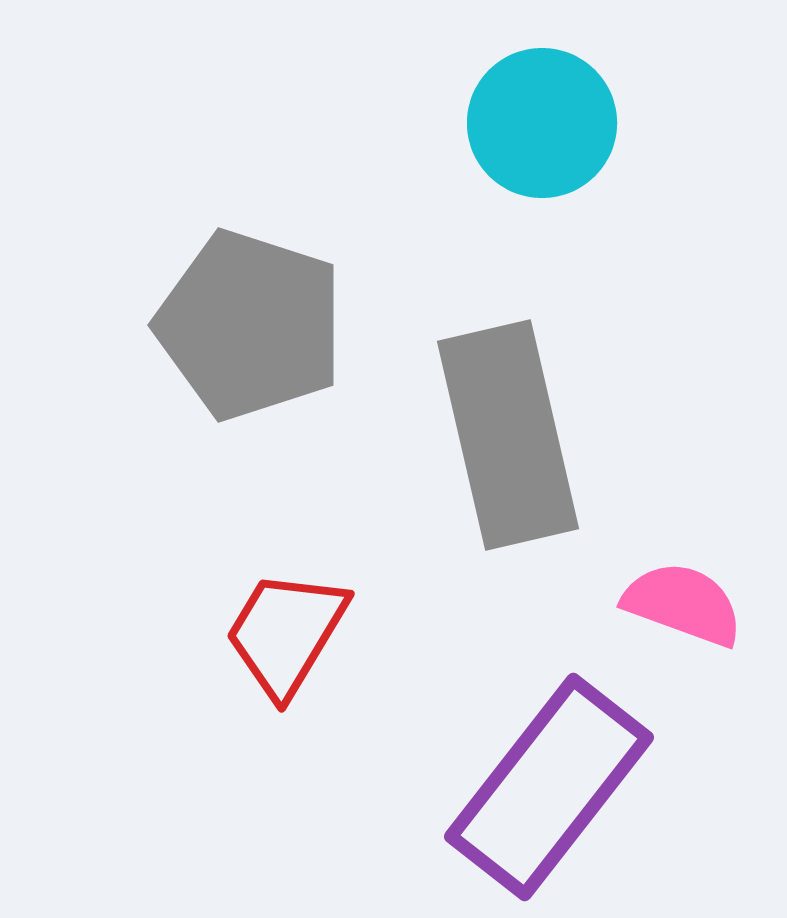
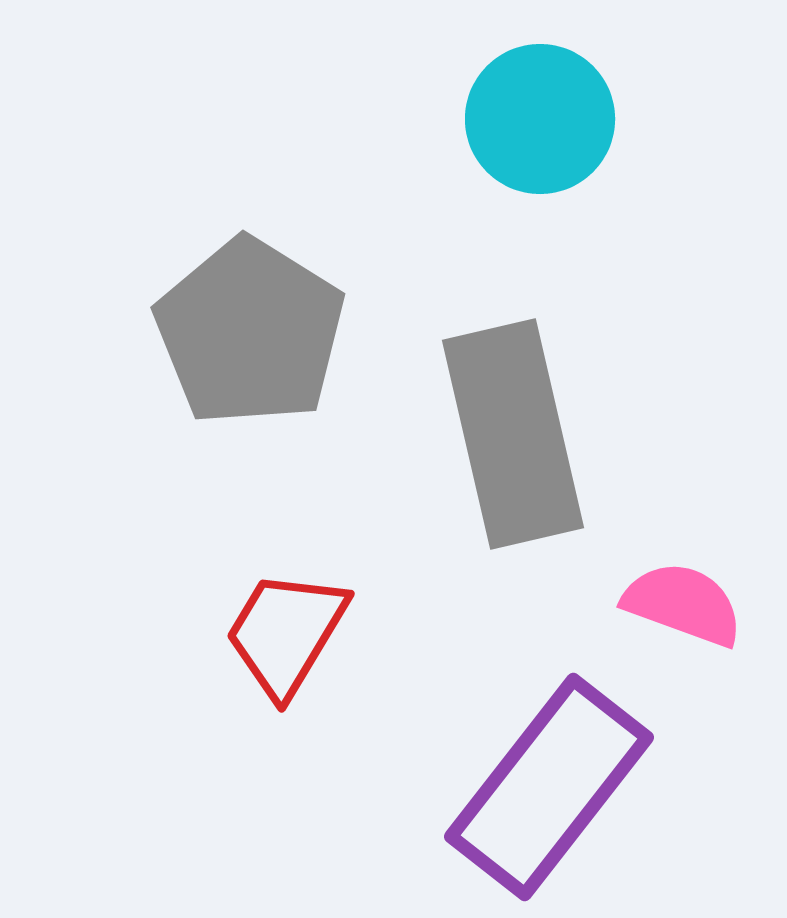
cyan circle: moved 2 px left, 4 px up
gray pentagon: moved 7 px down; rotated 14 degrees clockwise
gray rectangle: moved 5 px right, 1 px up
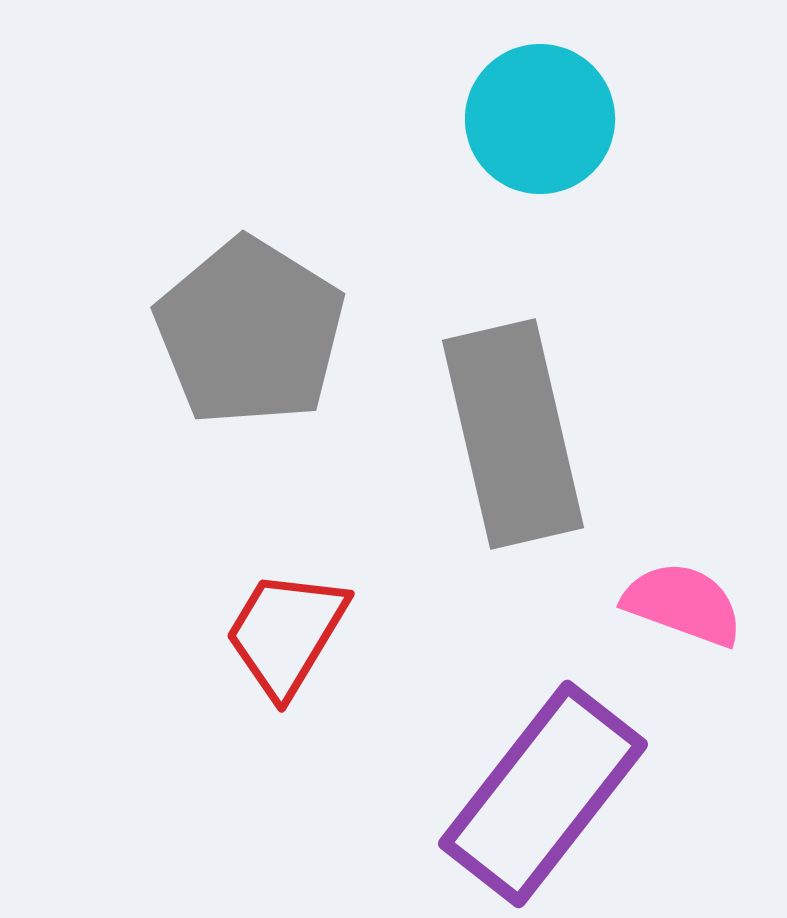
purple rectangle: moved 6 px left, 7 px down
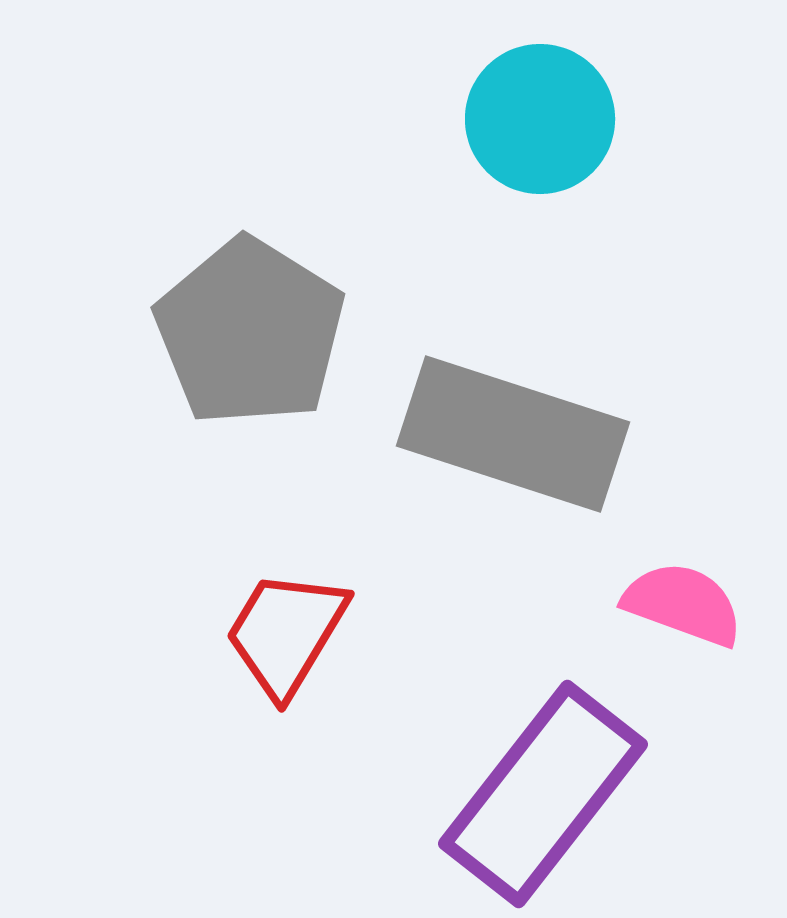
gray rectangle: rotated 59 degrees counterclockwise
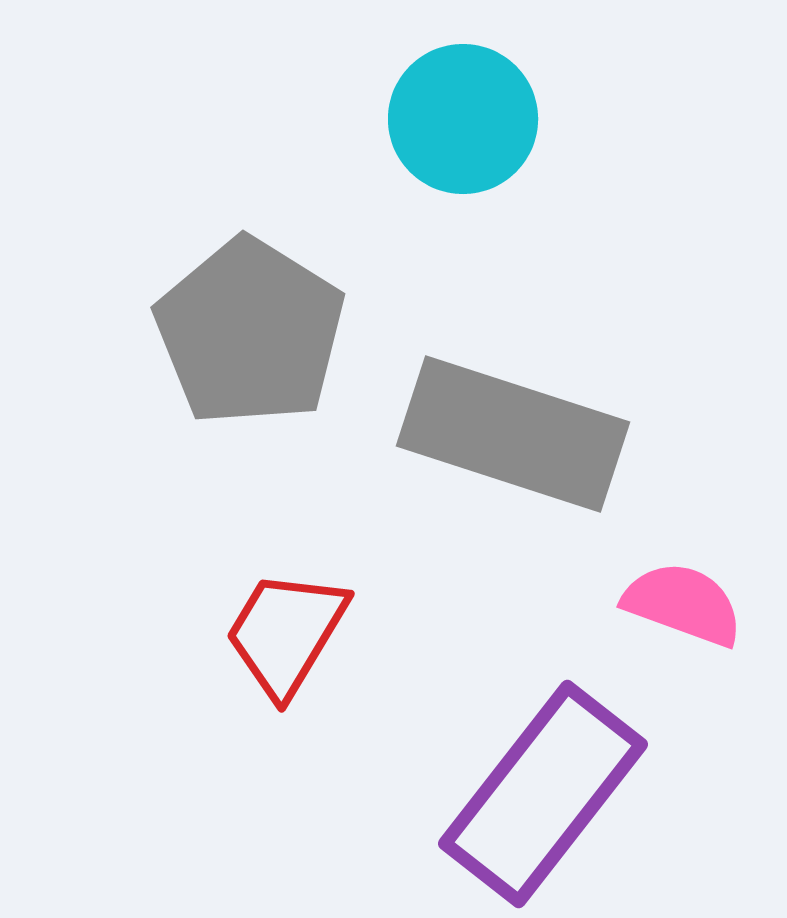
cyan circle: moved 77 px left
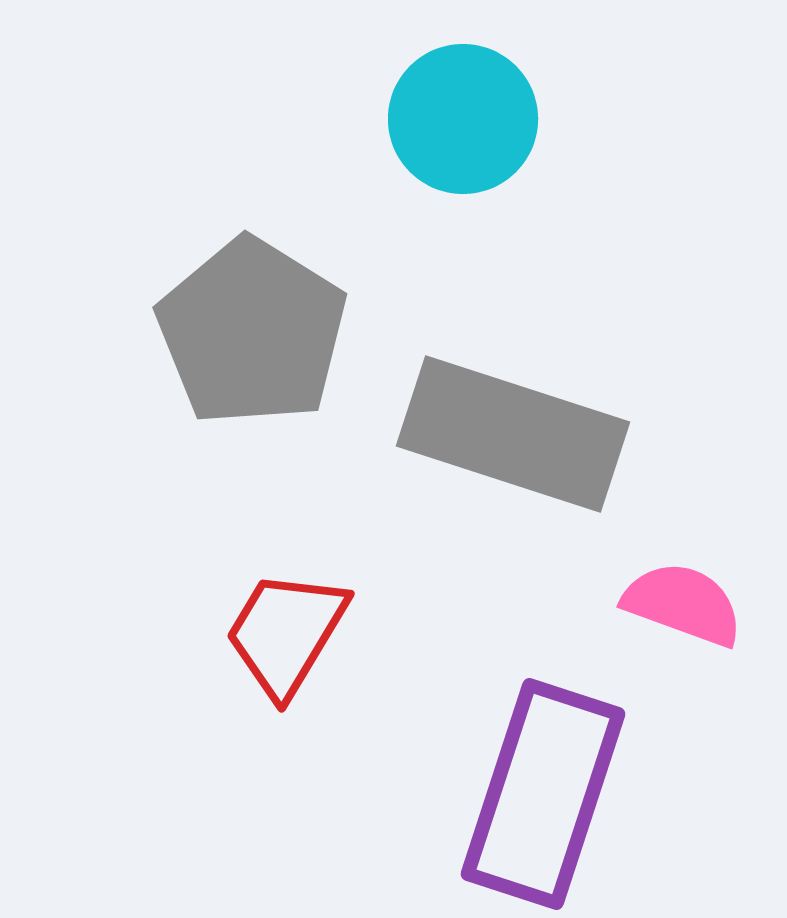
gray pentagon: moved 2 px right
purple rectangle: rotated 20 degrees counterclockwise
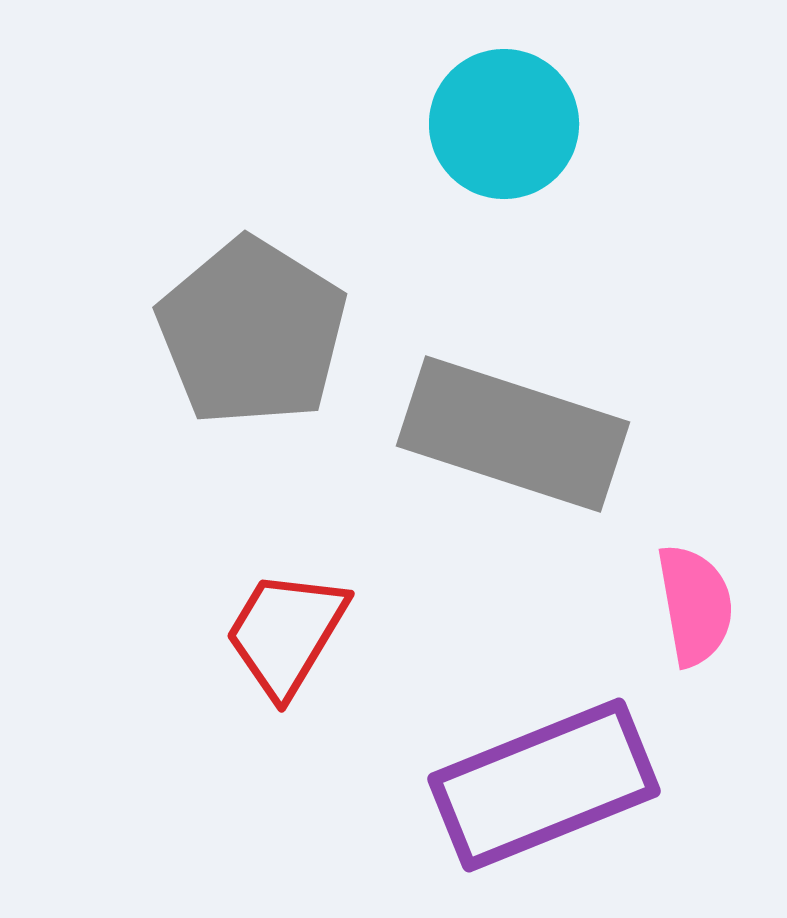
cyan circle: moved 41 px right, 5 px down
pink semicircle: moved 12 px right, 1 px down; rotated 60 degrees clockwise
purple rectangle: moved 1 px right, 9 px up; rotated 50 degrees clockwise
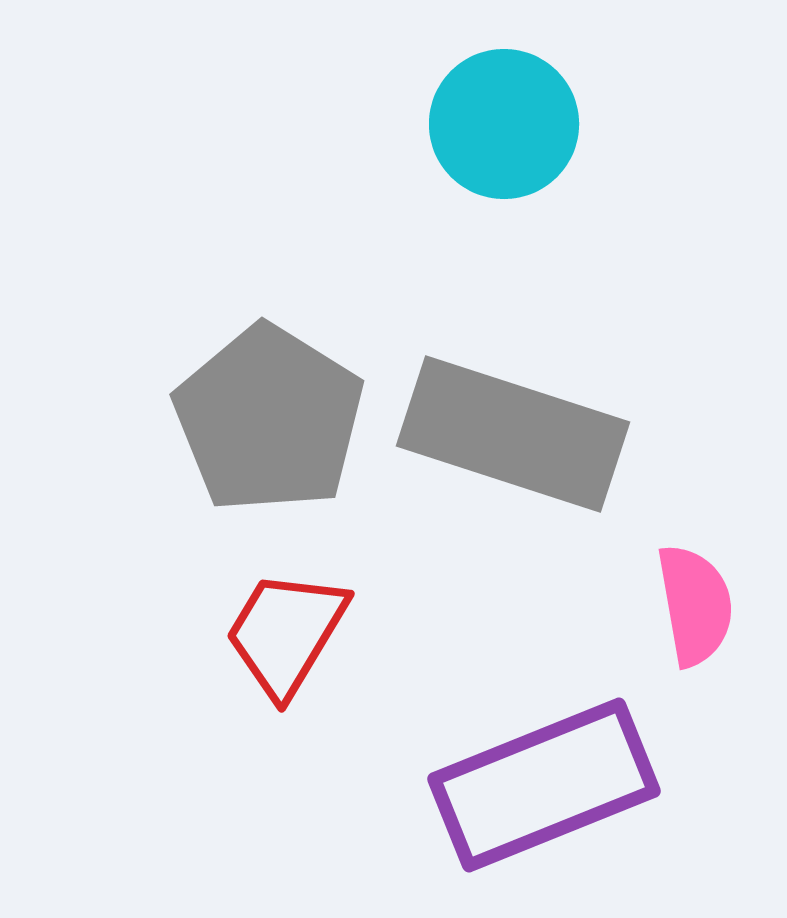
gray pentagon: moved 17 px right, 87 px down
